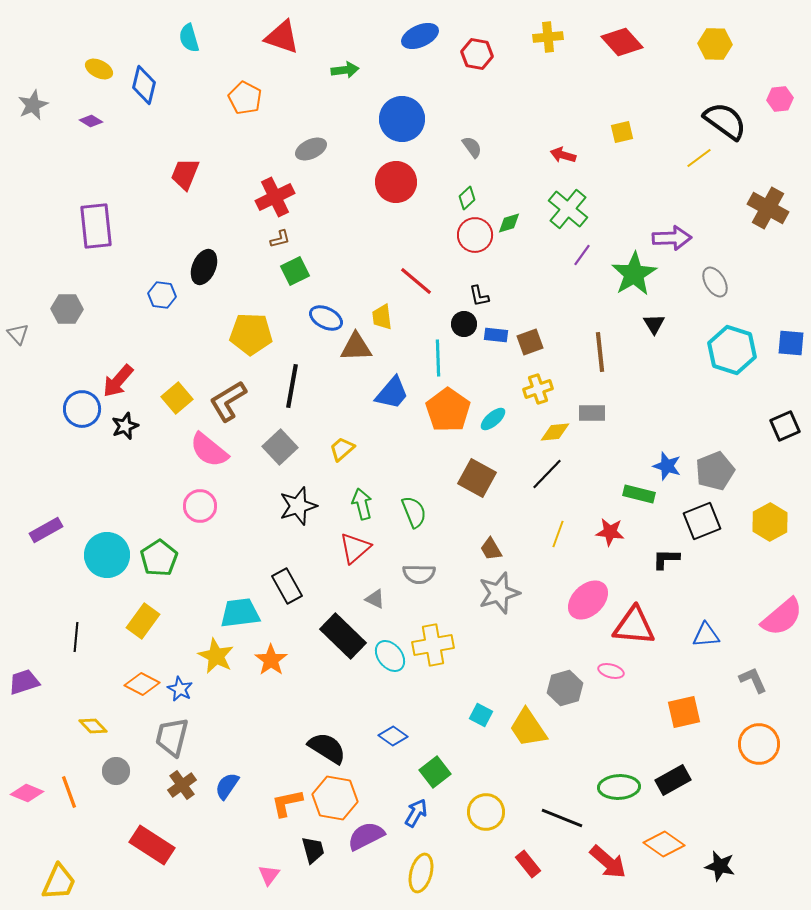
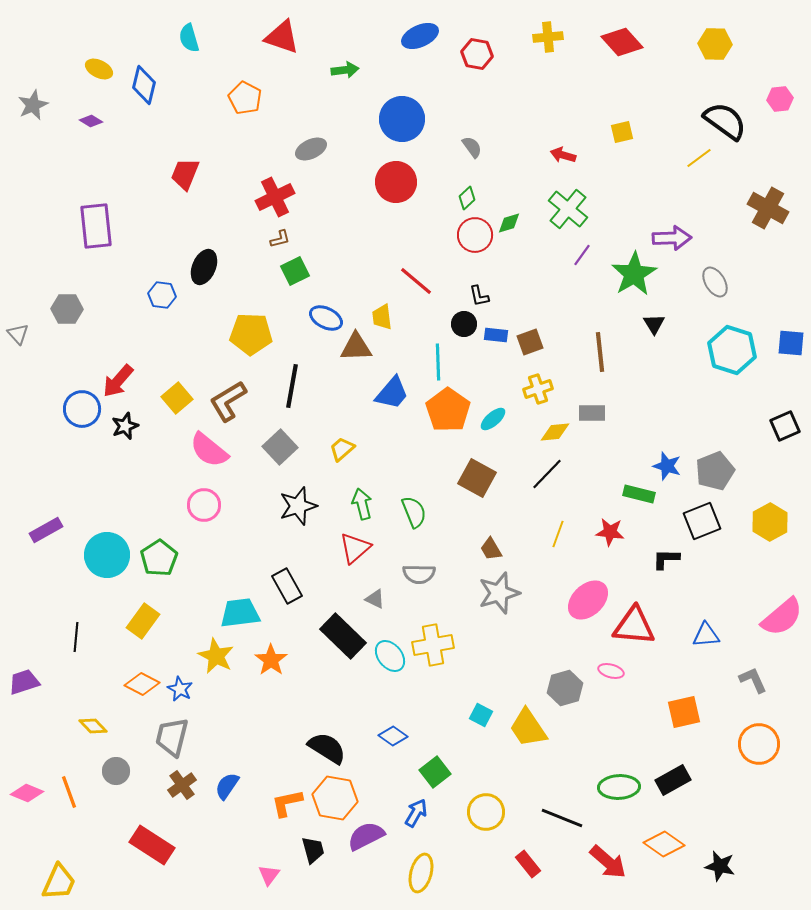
cyan line at (438, 358): moved 4 px down
pink circle at (200, 506): moved 4 px right, 1 px up
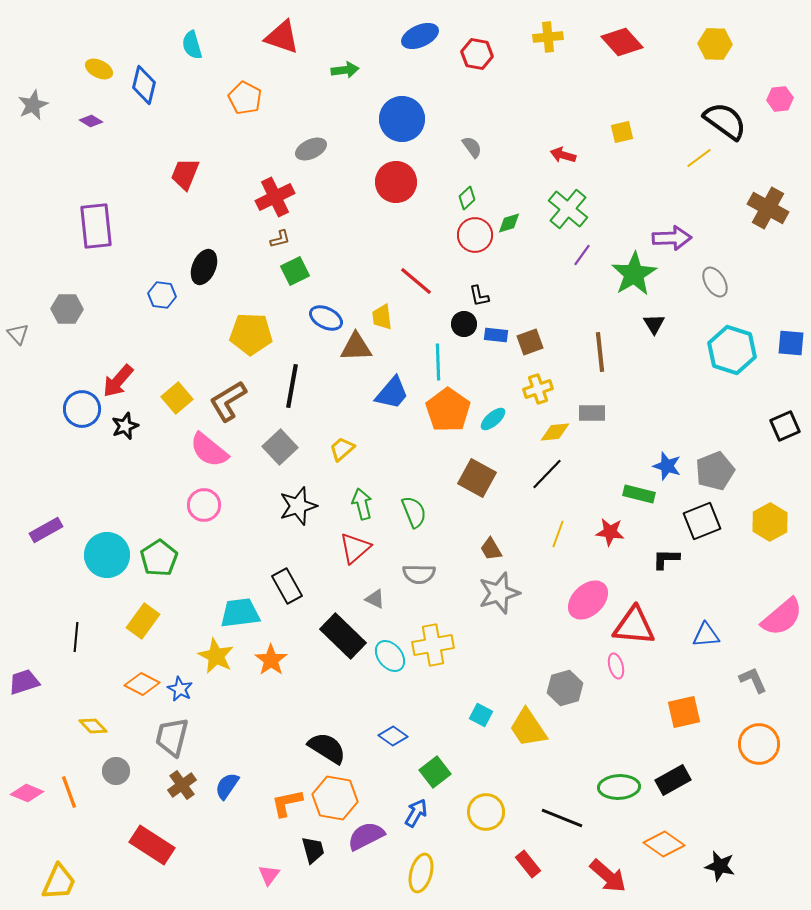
cyan semicircle at (189, 38): moved 3 px right, 7 px down
pink ellipse at (611, 671): moved 5 px right, 5 px up; rotated 60 degrees clockwise
red arrow at (608, 862): moved 14 px down
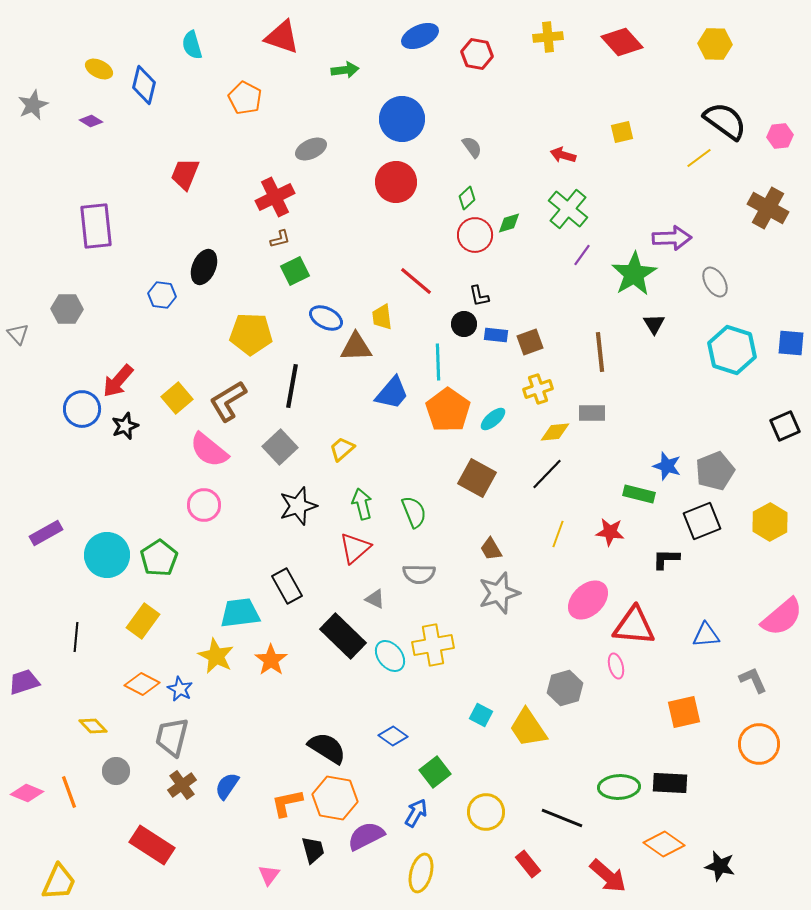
pink hexagon at (780, 99): moved 37 px down
purple rectangle at (46, 530): moved 3 px down
black rectangle at (673, 780): moved 3 px left, 3 px down; rotated 32 degrees clockwise
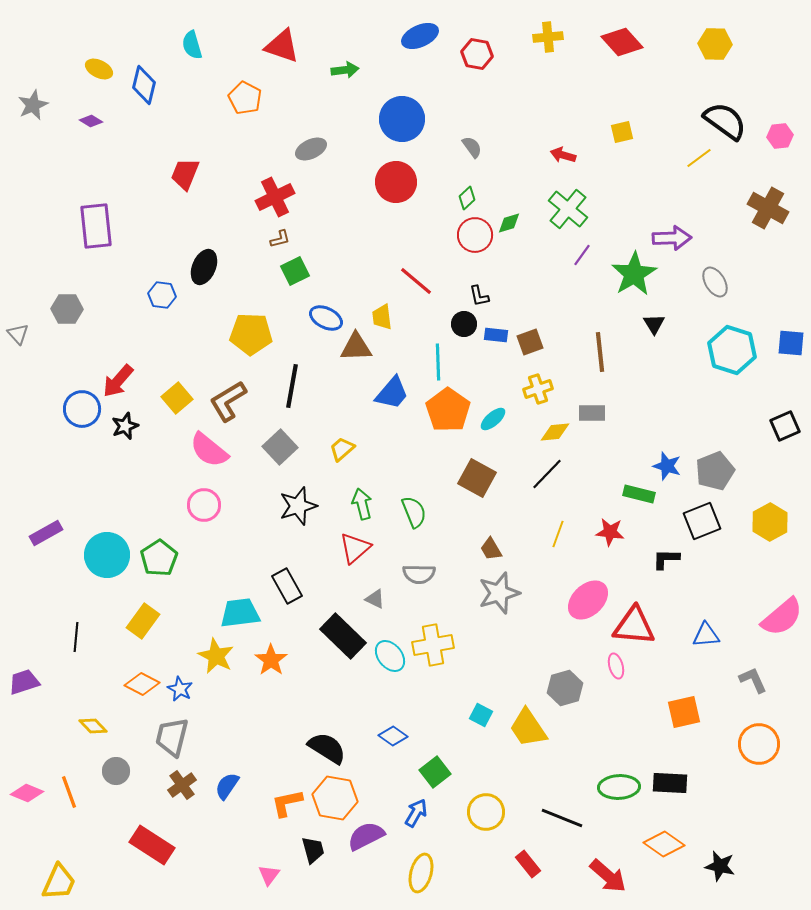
red triangle at (282, 37): moved 9 px down
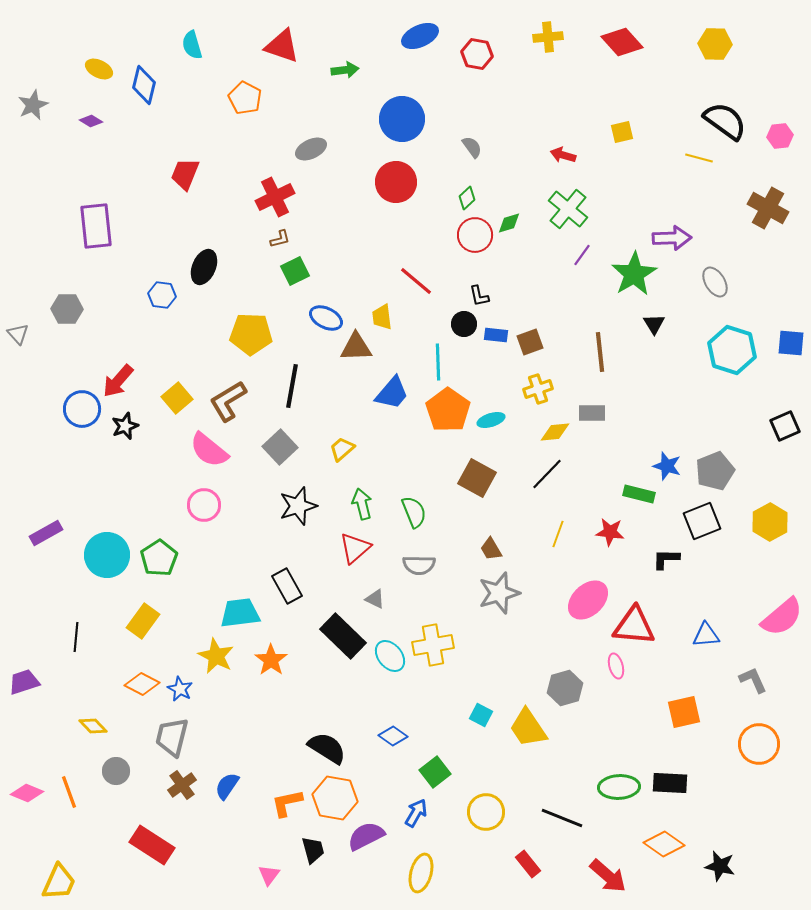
yellow line at (699, 158): rotated 52 degrees clockwise
cyan ellipse at (493, 419): moved 2 px left, 1 px down; rotated 24 degrees clockwise
gray semicircle at (419, 574): moved 9 px up
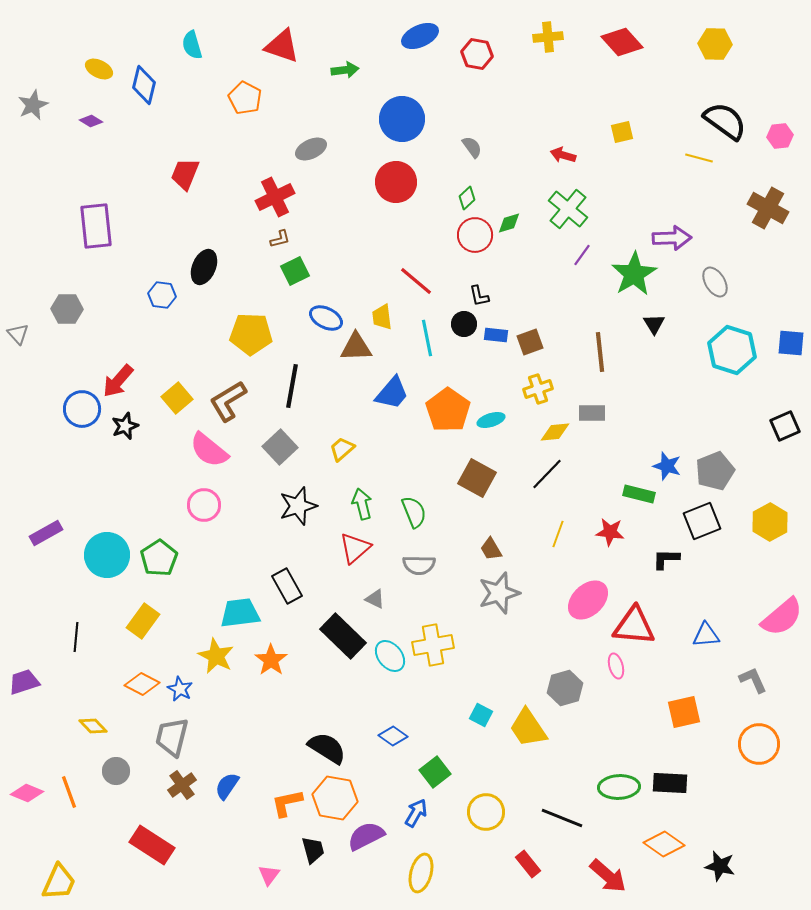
cyan line at (438, 362): moved 11 px left, 24 px up; rotated 9 degrees counterclockwise
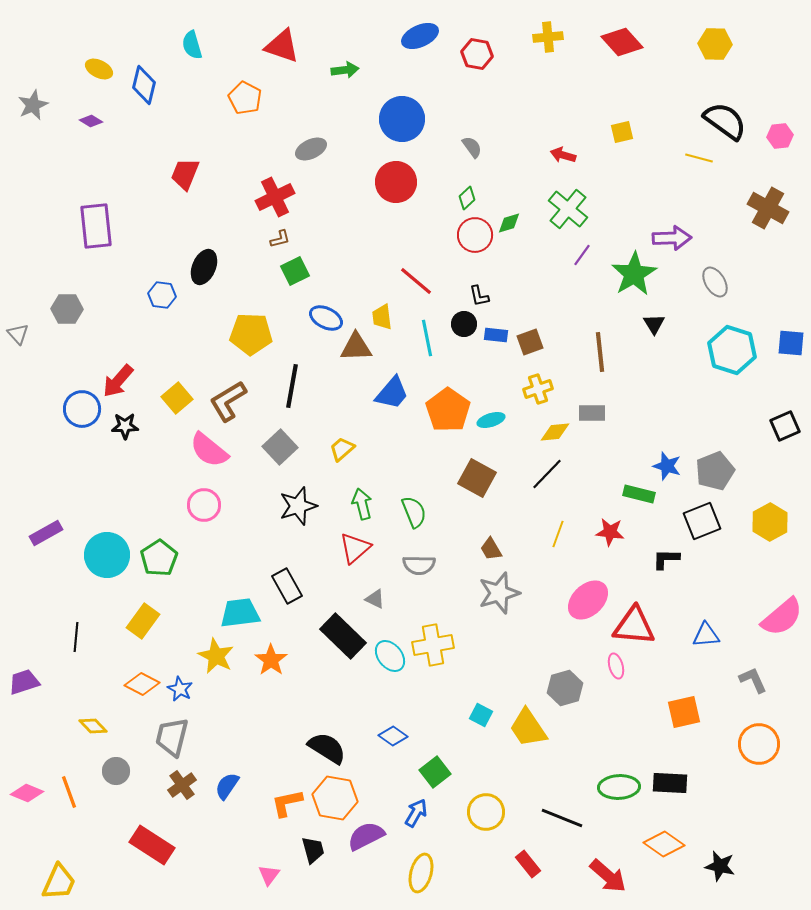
black star at (125, 426): rotated 20 degrees clockwise
